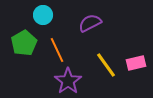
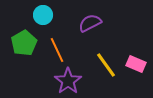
pink rectangle: moved 1 px down; rotated 36 degrees clockwise
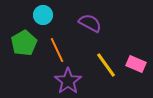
purple semicircle: rotated 55 degrees clockwise
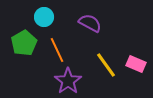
cyan circle: moved 1 px right, 2 px down
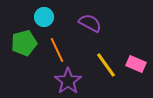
green pentagon: rotated 15 degrees clockwise
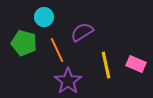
purple semicircle: moved 8 px left, 9 px down; rotated 60 degrees counterclockwise
green pentagon: rotated 30 degrees clockwise
yellow line: rotated 24 degrees clockwise
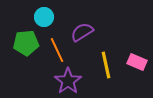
green pentagon: moved 2 px right; rotated 20 degrees counterclockwise
pink rectangle: moved 1 px right, 2 px up
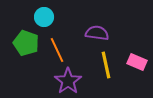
purple semicircle: moved 15 px right, 1 px down; rotated 40 degrees clockwise
green pentagon: rotated 25 degrees clockwise
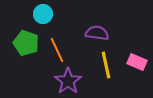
cyan circle: moved 1 px left, 3 px up
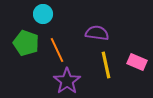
purple star: moved 1 px left
